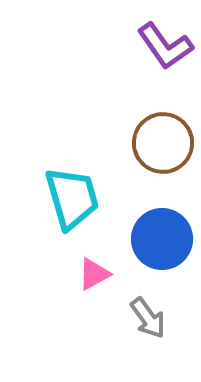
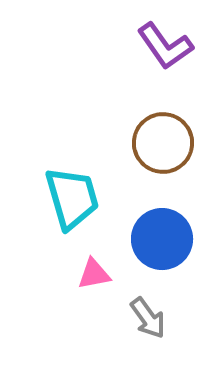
pink triangle: rotated 18 degrees clockwise
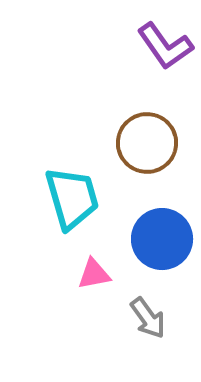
brown circle: moved 16 px left
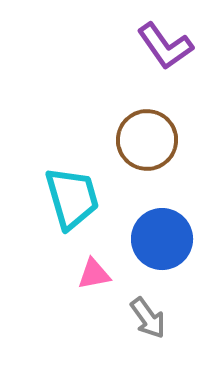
brown circle: moved 3 px up
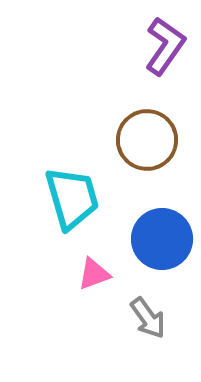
purple L-shape: rotated 110 degrees counterclockwise
pink triangle: rotated 9 degrees counterclockwise
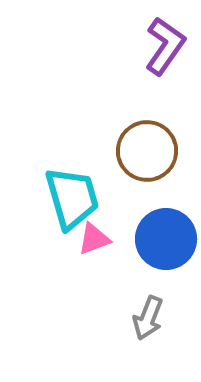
brown circle: moved 11 px down
blue circle: moved 4 px right
pink triangle: moved 35 px up
gray arrow: rotated 57 degrees clockwise
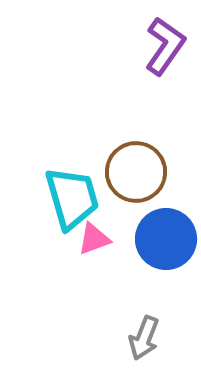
brown circle: moved 11 px left, 21 px down
gray arrow: moved 4 px left, 20 px down
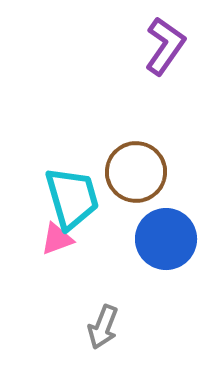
pink triangle: moved 37 px left
gray arrow: moved 41 px left, 11 px up
